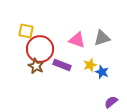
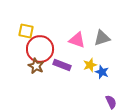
purple semicircle: rotated 104 degrees clockwise
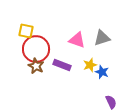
red circle: moved 4 px left
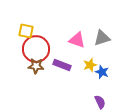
brown star: rotated 21 degrees counterclockwise
purple semicircle: moved 11 px left
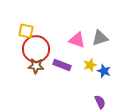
gray triangle: moved 2 px left
blue star: moved 2 px right, 1 px up
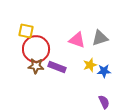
purple rectangle: moved 5 px left, 2 px down
blue star: rotated 24 degrees counterclockwise
purple semicircle: moved 4 px right
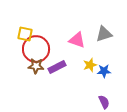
yellow square: moved 1 px left, 3 px down
gray triangle: moved 4 px right, 4 px up
purple rectangle: rotated 48 degrees counterclockwise
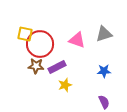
red circle: moved 4 px right, 5 px up
yellow star: moved 25 px left, 20 px down
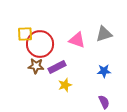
yellow square: rotated 14 degrees counterclockwise
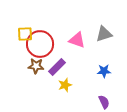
purple rectangle: rotated 18 degrees counterclockwise
